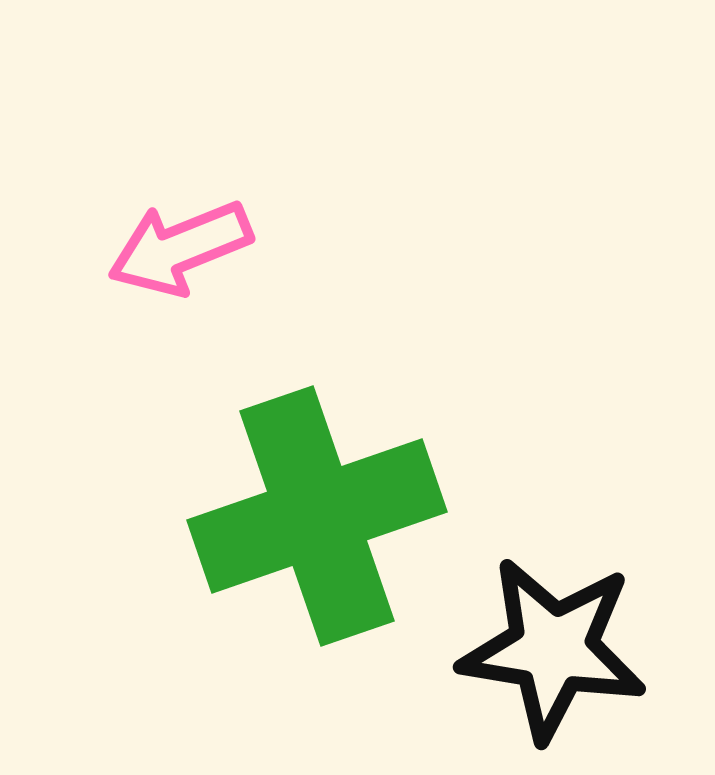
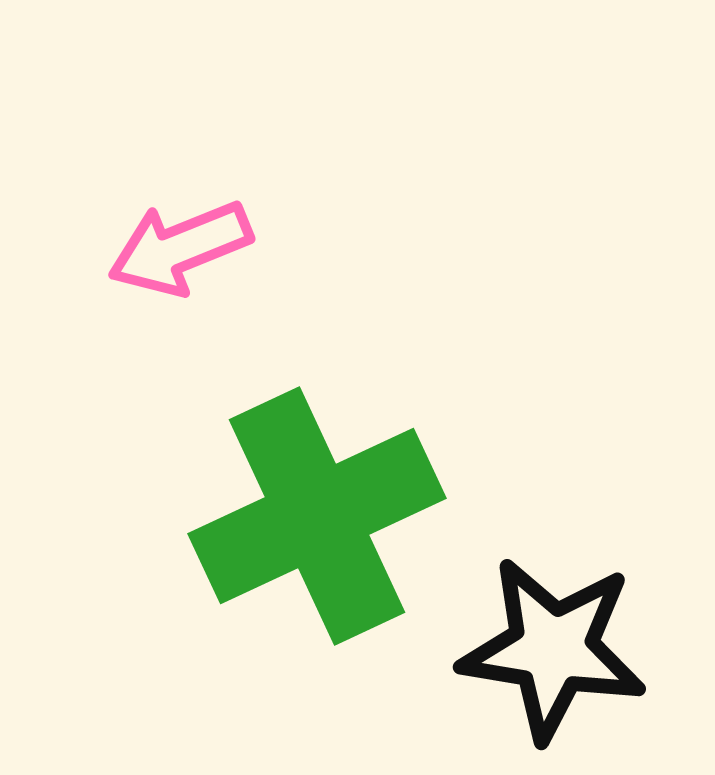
green cross: rotated 6 degrees counterclockwise
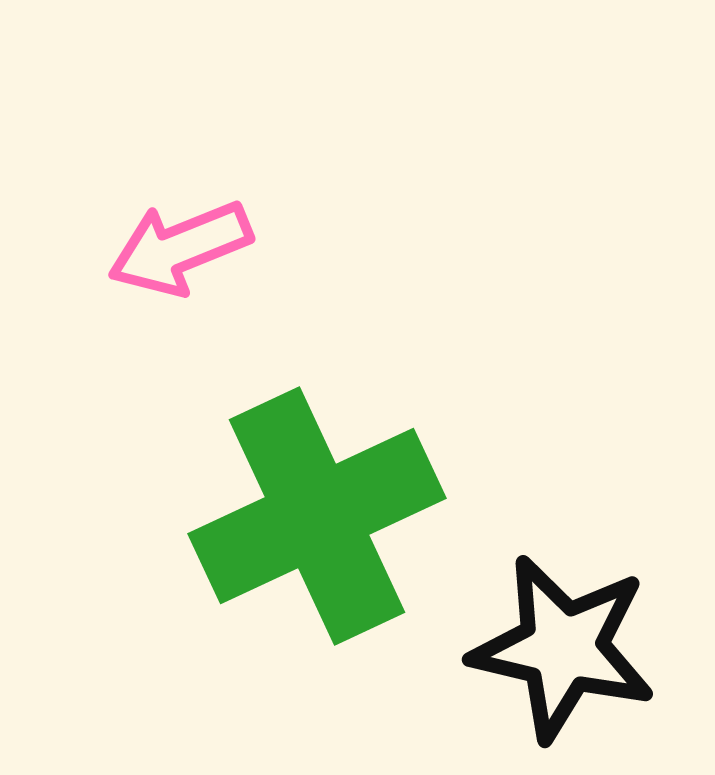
black star: moved 10 px right, 1 px up; rotated 4 degrees clockwise
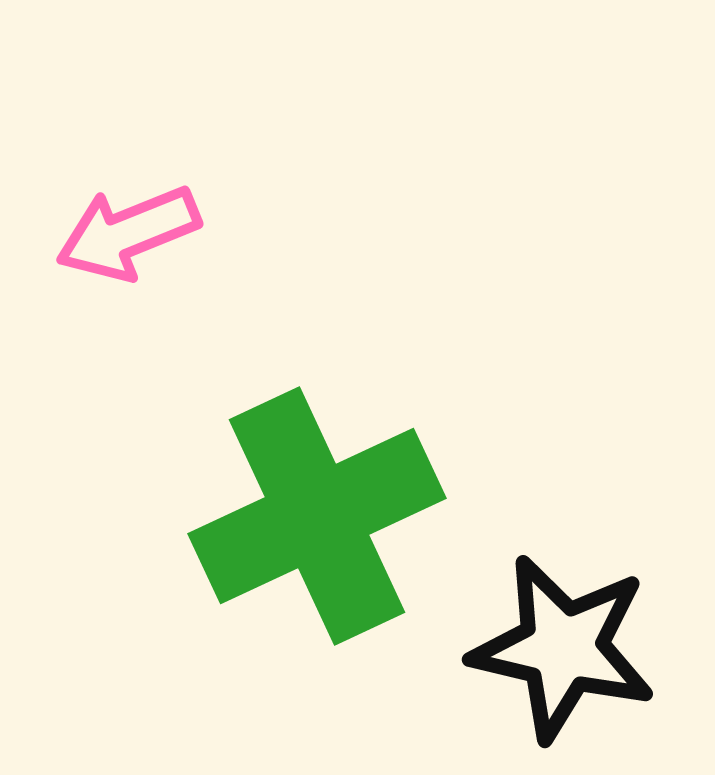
pink arrow: moved 52 px left, 15 px up
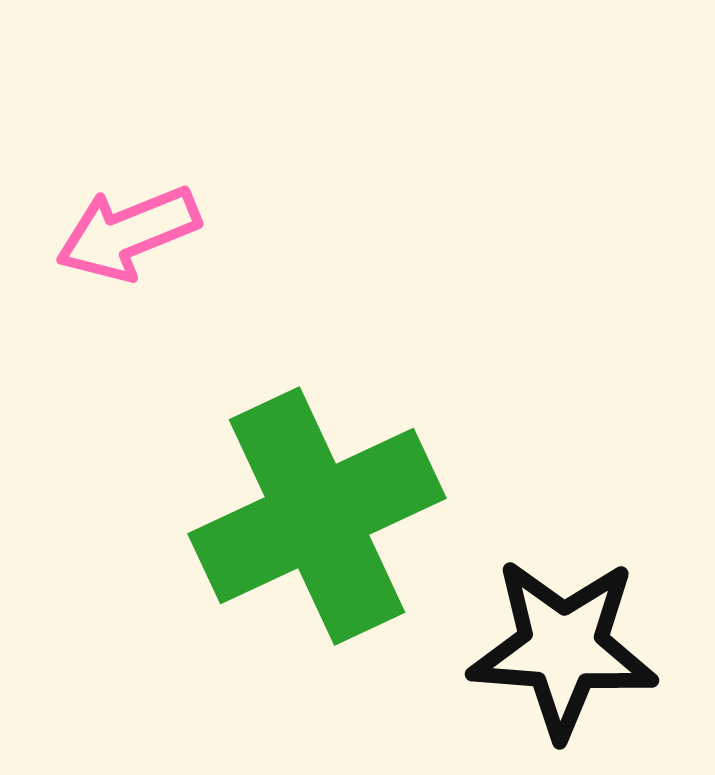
black star: rotated 9 degrees counterclockwise
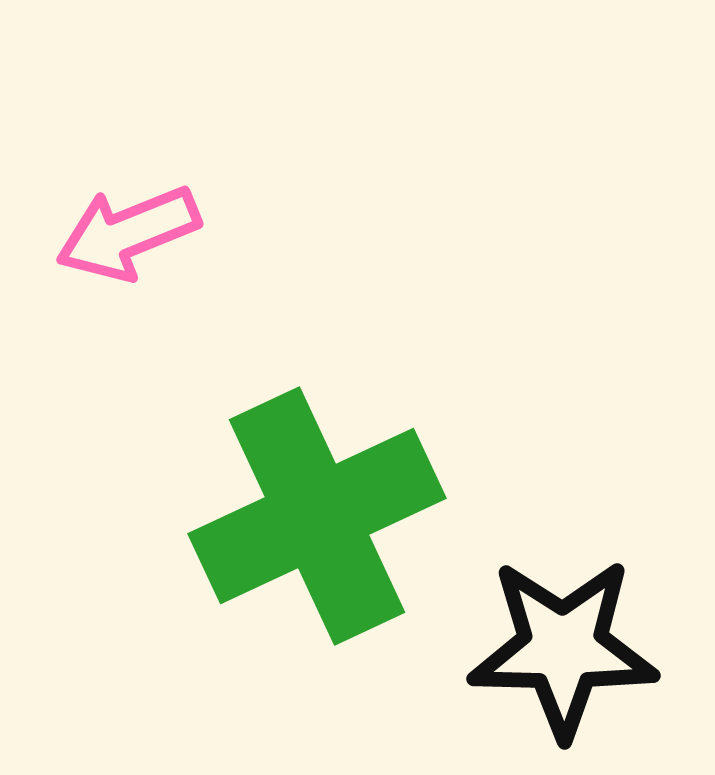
black star: rotated 3 degrees counterclockwise
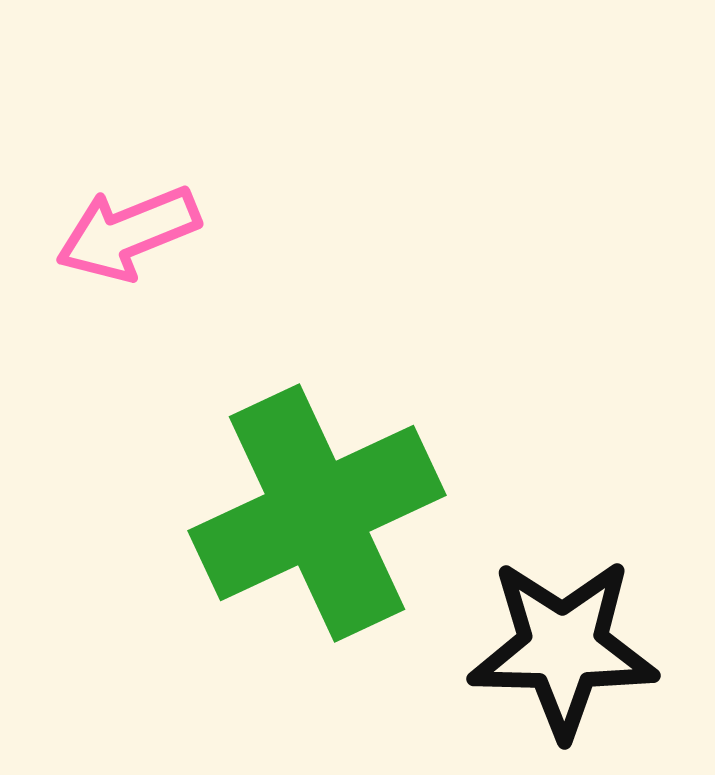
green cross: moved 3 px up
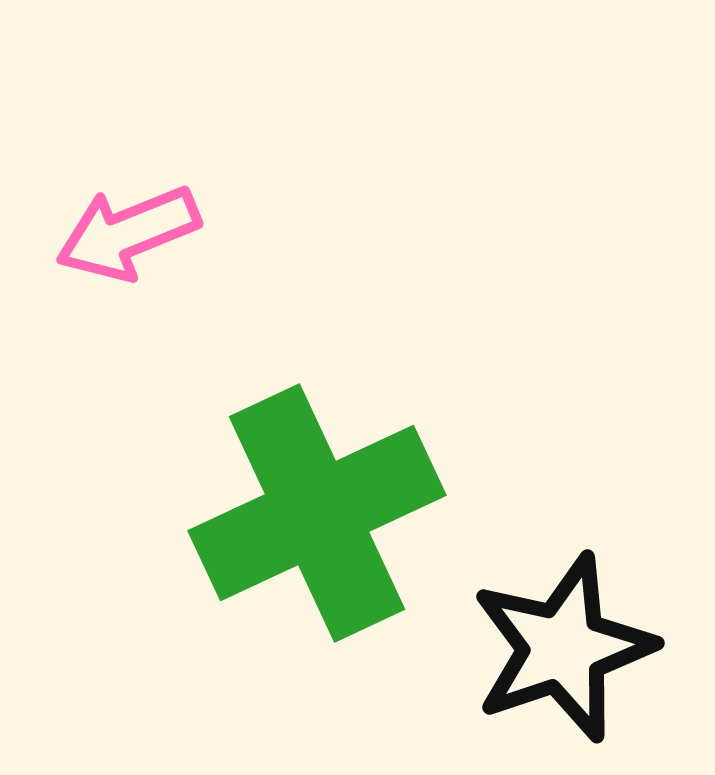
black star: rotated 20 degrees counterclockwise
